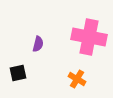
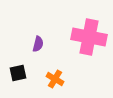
orange cross: moved 22 px left
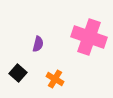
pink cross: rotated 8 degrees clockwise
black square: rotated 36 degrees counterclockwise
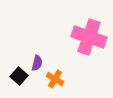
purple semicircle: moved 1 px left, 19 px down
black square: moved 1 px right, 3 px down
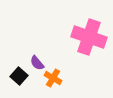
purple semicircle: rotated 126 degrees clockwise
orange cross: moved 2 px left, 1 px up
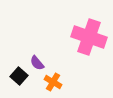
orange cross: moved 4 px down
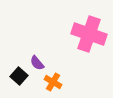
pink cross: moved 3 px up
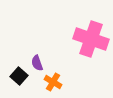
pink cross: moved 2 px right, 5 px down
purple semicircle: rotated 21 degrees clockwise
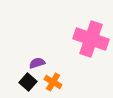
purple semicircle: rotated 91 degrees clockwise
black square: moved 9 px right, 6 px down
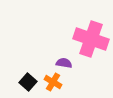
purple semicircle: moved 27 px right; rotated 28 degrees clockwise
